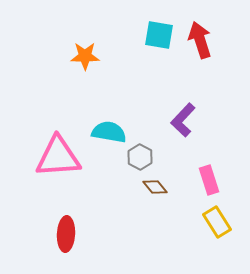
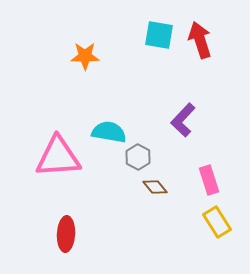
gray hexagon: moved 2 px left
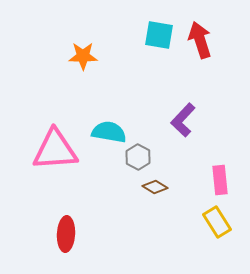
orange star: moved 2 px left
pink triangle: moved 3 px left, 7 px up
pink rectangle: moved 11 px right; rotated 12 degrees clockwise
brown diamond: rotated 20 degrees counterclockwise
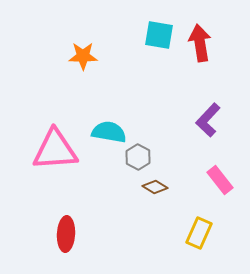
red arrow: moved 3 px down; rotated 9 degrees clockwise
purple L-shape: moved 25 px right
pink rectangle: rotated 32 degrees counterclockwise
yellow rectangle: moved 18 px left, 11 px down; rotated 56 degrees clockwise
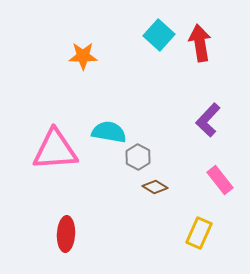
cyan square: rotated 32 degrees clockwise
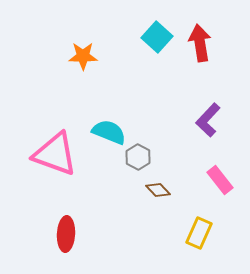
cyan square: moved 2 px left, 2 px down
cyan semicircle: rotated 12 degrees clockwise
pink triangle: moved 4 px down; rotated 24 degrees clockwise
brown diamond: moved 3 px right, 3 px down; rotated 15 degrees clockwise
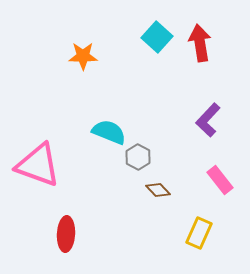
pink triangle: moved 17 px left, 11 px down
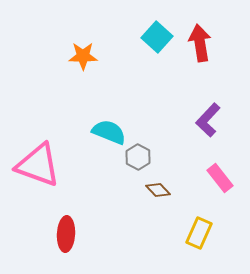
pink rectangle: moved 2 px up
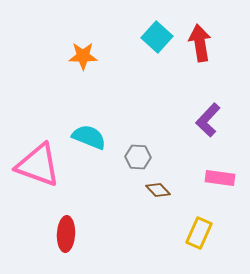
cyan semicircle: moved 20 px left, 5 px down
gray hexagon: rotated 25 degrees counterclockwise
pink rectangle: rotated 44 degrees counterclockwise
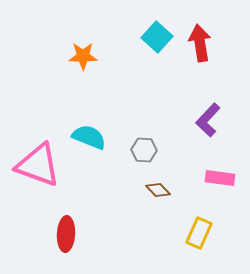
gray hexagon: moved 6 px right, 7 px up
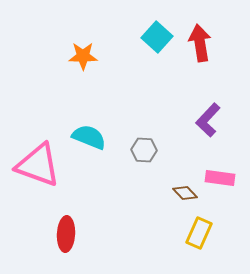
brown diamond: moved 27 px right, 3 px down
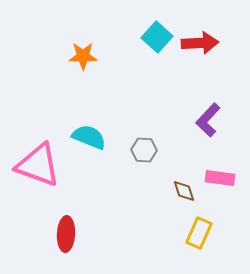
red arrow: rotated 96 degrees clockwise
brown diamond: moved 1 px left, 2 px up; rotated 25 degrees clockwise
